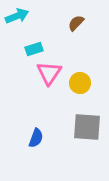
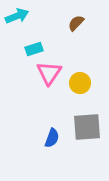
gray square: rotated 8 degrees counterclockwise
blue semicircle: moved 16 px right
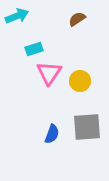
brown semicircle: moved 1 px right, 4 px up; rotated 12 degrees clockwise
yellow circle: moved 2 px up
blue semicircle: moved 4 px up
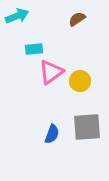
cyan rectangle: rotated 12 degrees clockwise
pink triangle: moved 2 px right, 1 px up; rotated 20 degrees clockwise
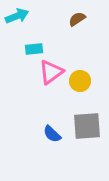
gray square: moved 1 px up
blue semicircle: rotated 114 degrees clockwise
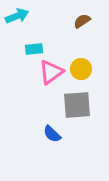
brown semicircle: moved 5 px right, 2 px down
yellow circle: moved 1 px right, 12 px up
gray square: moved 10 px left, 21 px up
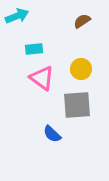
pink triangle: moved 9 px left, 6 px down; rotated 48 degrees counterclockwise
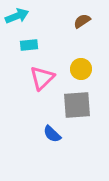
cyan rectangle: moved 5 px left, 4 px up
pink triangle: rotated 40 degrees clockwise
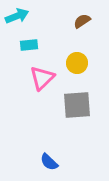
yellow circle: moved 4 px left, 6 px up
blue semicircle: moved 3 px left, 28 px down
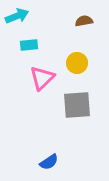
brown semicircle: moved 2 px right; rotated 24 degrees clockwise
blue semicircle: rotated 78 degrees counterclockwise
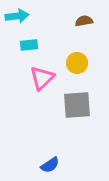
cyan arrow: rotated 15 degrees clockwise
blue semicircle: moved 1 px right, 3 px down
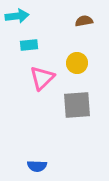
blue semicircle: moved 13 px left, 1 px down; rotated 36 degrees clockwise
